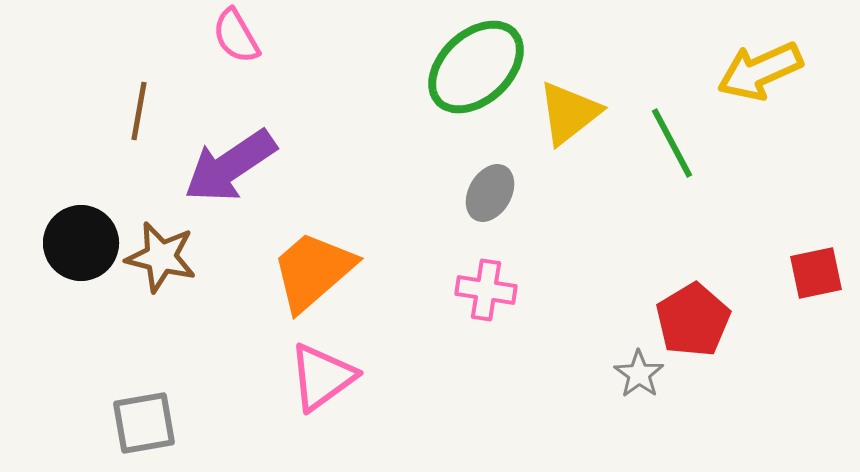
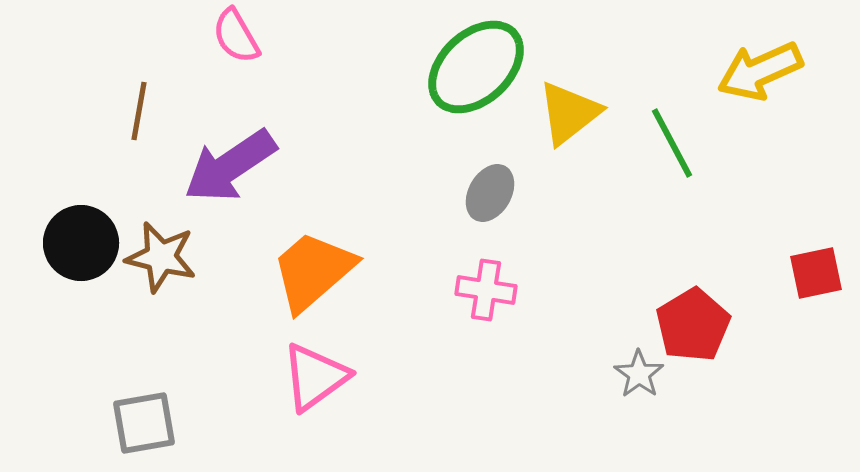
red pentagon: moved 5 px down
pink triangle: moved 7 px left
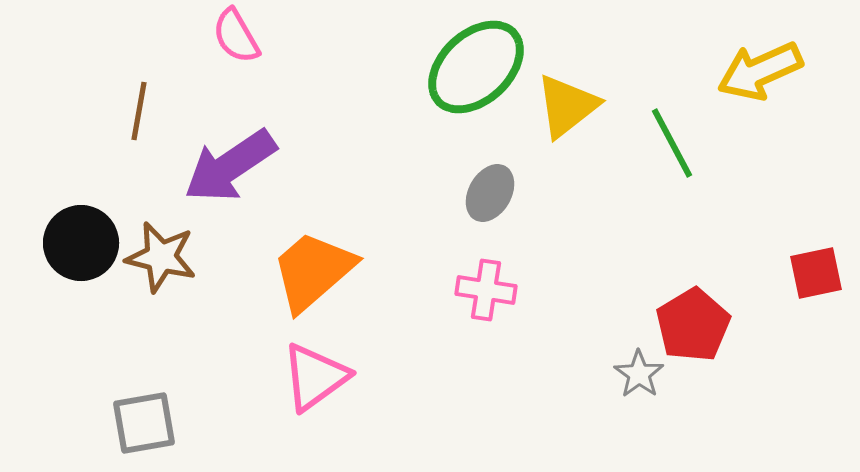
yellow triangle: moved 2 px left, 7 px up
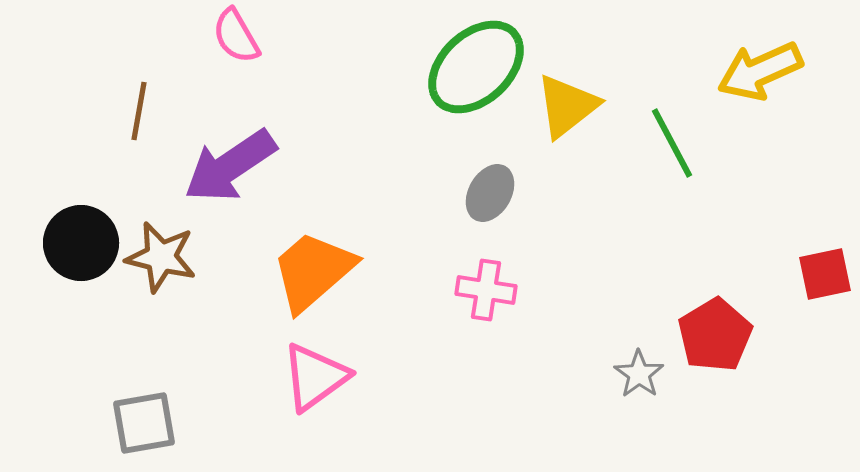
red square: moved 9 px right, 1 px down
red pentagon: moved 22 px right, 10 px down
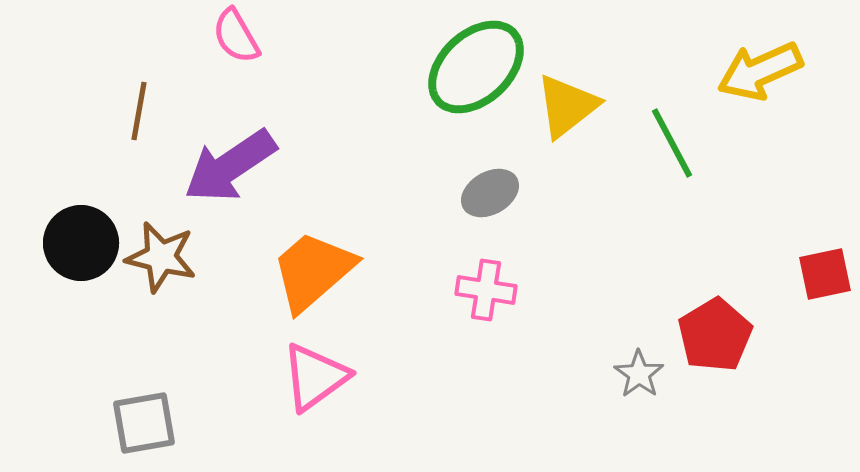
gray ellipse: rotated 30 degrees clockwise
